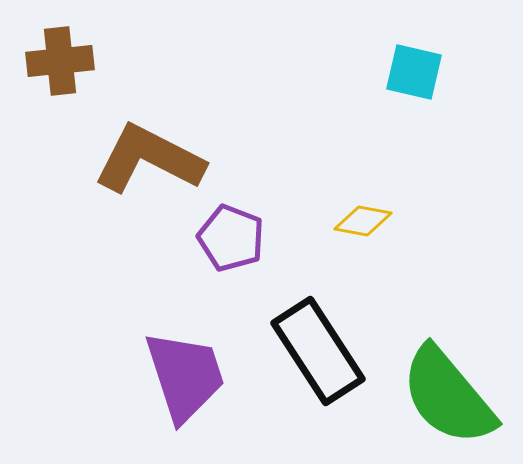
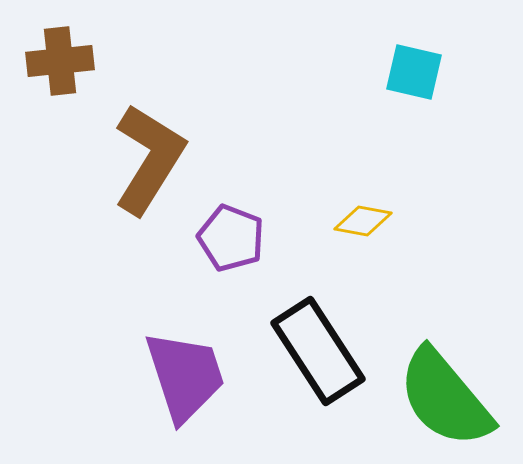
brown L-shape: rotated 95 degrees clockwise
green semicircle: moved 3 px left, 2 px down
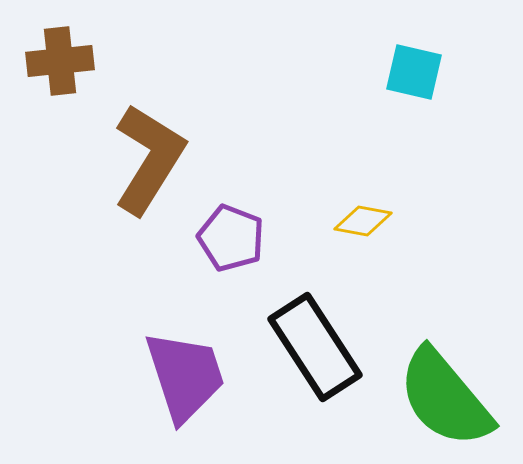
black rectangle: moved 3 px left, 4 px up
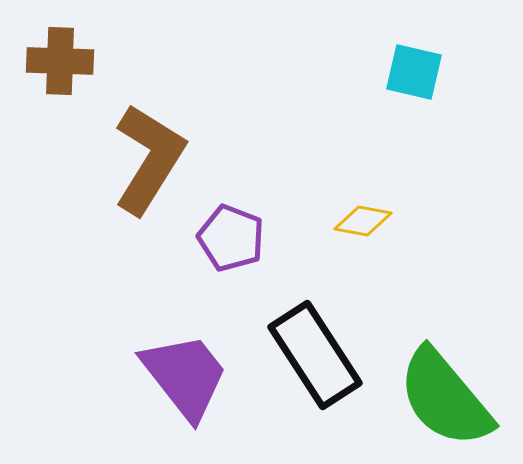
brown cross: rotated 8 degrees clockwise
black rectangle: moved 8 px down
purple trapezoid: rotated 20 degrees counterclockwise
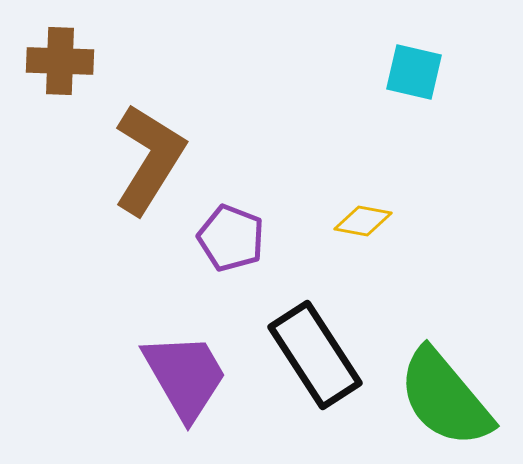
purple trapezoid: rotated 8 degrees clockwise
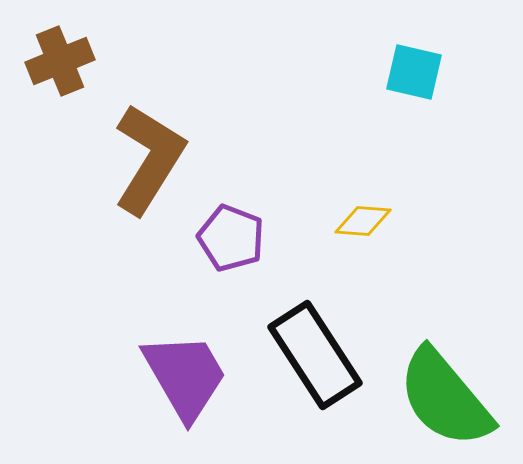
brown cross: rotated 24 degrees counterclockwise
yellow diamond: rotated 6 degrees counterclockwise
